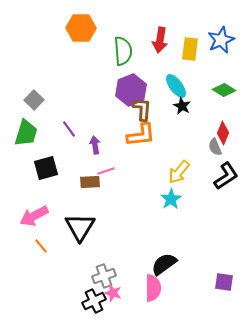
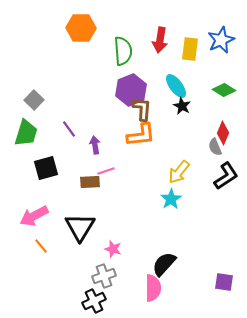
black semicircle: rotated 12 degrees counterclockwise
pink star: moved 44 px up
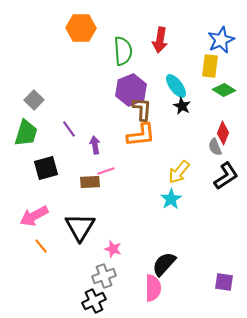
yellow rectangle: moved 20 px right, 17 px down
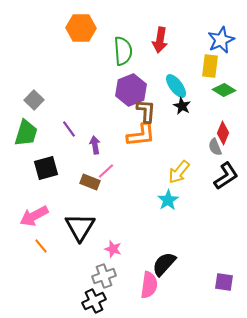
brown L-shape: moved 4 px right, 2 px down
pink line: rotated 24 degrees counterclockwise
brown rectangle: rotated 24 degrees clockwise
cyan star: moved 3 px left, 1 px down
pink semicircle: moved 4 px left, 3 px up; rotated 8 degrees clockwise
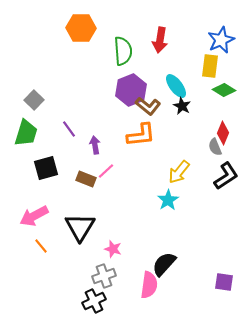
brown L-shape: moved 2 px right, 5 px up; rotated 125 degrees clockwise
brown rectangle: moved 4 px left, 3 px up
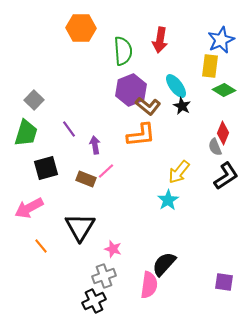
pink arrow: moved 5 px left, 8 px up
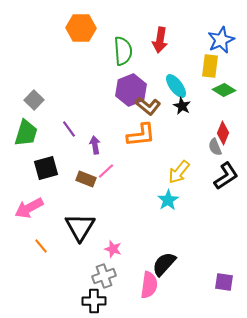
black cross: rotated 25 degrees clockwise
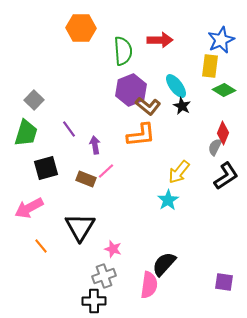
red arrow: rotated 100 degrees counterclockwise
gray semicircle: rotated 48 degrees clockwise
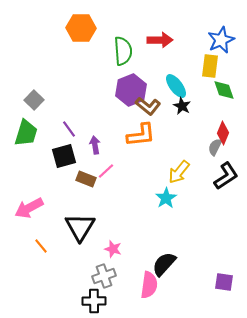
green diamond: rotated 40 degrees clockwise
black square: moved 18 px right, 12 px up
cyan star: moved 2 px left, 2 px up
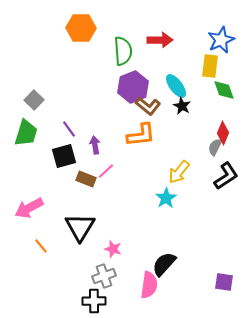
purple hexagon: moved 2 px right, 3 px up
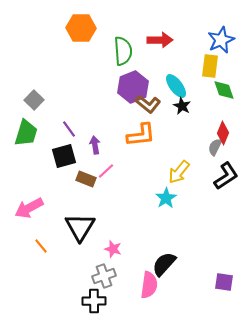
brown L-shape: moved 2 px up
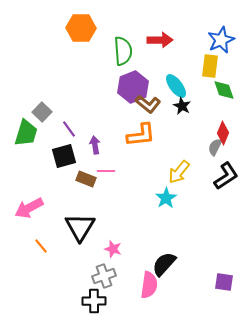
gray square: moved 8 px right, 12 px down
pink line: rotated 42 degrees clockwise
